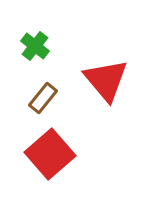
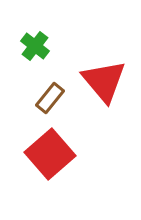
red triangle: moved 2 px left, 1 px down
brown rectangle: moved 7 px right
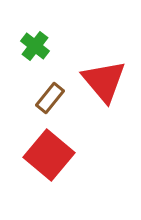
red square: moved 1 px left, 1 px down; rotated 9 degrees counterclockwise
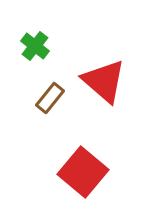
red triangle: rotated 9 degrees counterclockwise
red square: moved 34 px right, 17 px down
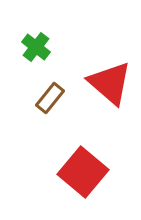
green cross: moved 1 px right, 1 px down
red triangle: moved 6 px right, 2 px down
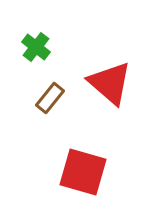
red square: rotated 24 degrees counterclockwise
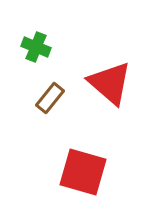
green cross: rotated 16 degrees counterclockwise
